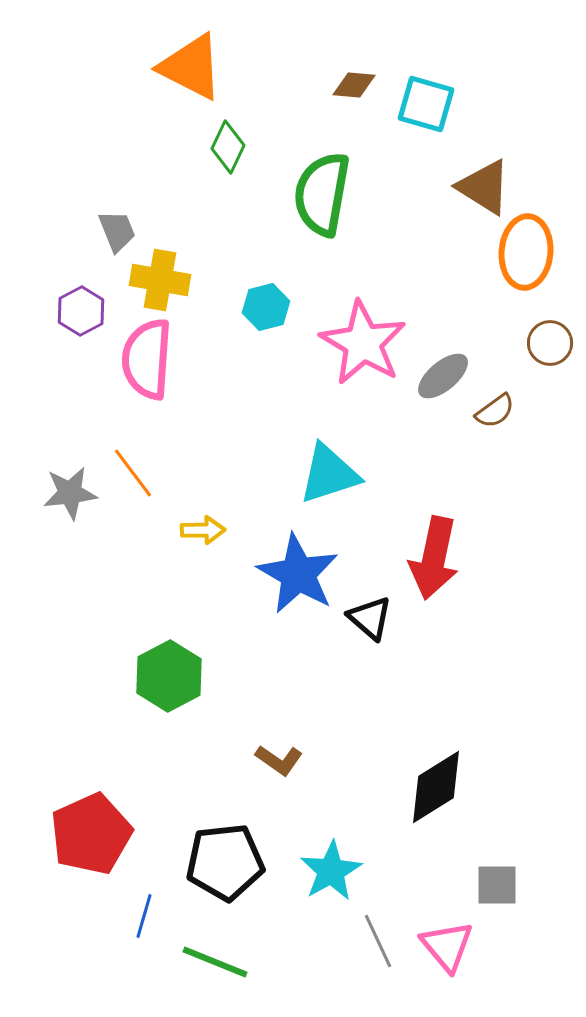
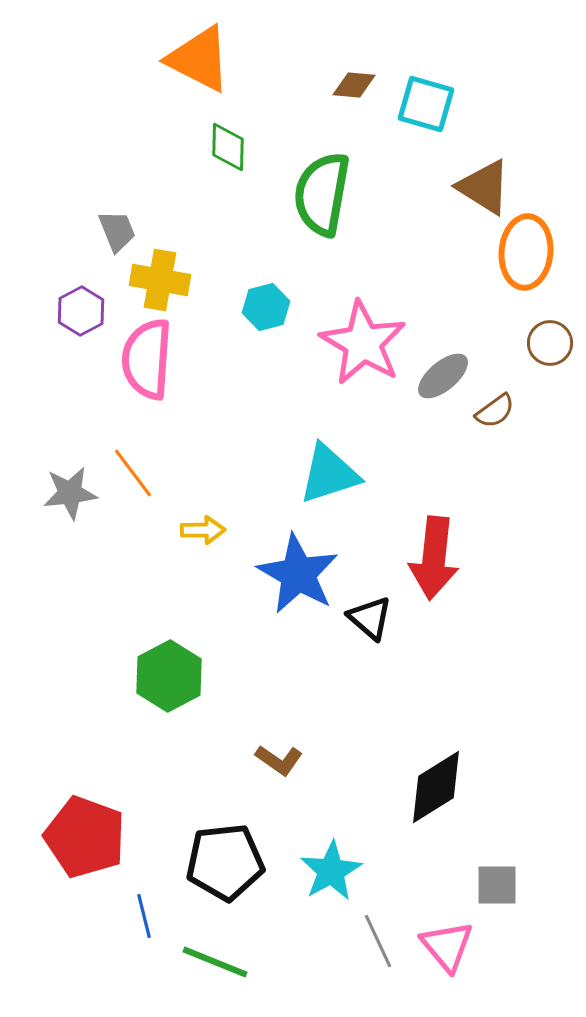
orange triangle: moved 8 px right, 8 px up
green diamond: rotated 24 degrees counterclockwise
red arrow: rotated 6 degrees counterclockwise
red pentagon: moved 6 px left, 3 px down; rotated 28 degrees counterclockwise
blue line: rotated 30 degrees counterclockwise
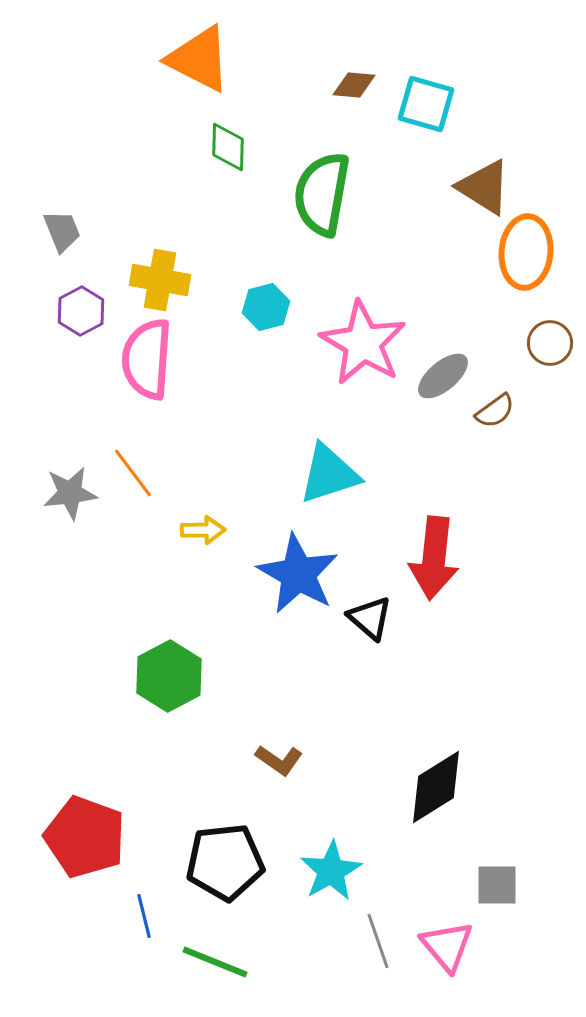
gray trapezoid: moved 55 px left
gray line: rotated 6 degrees clockwise
